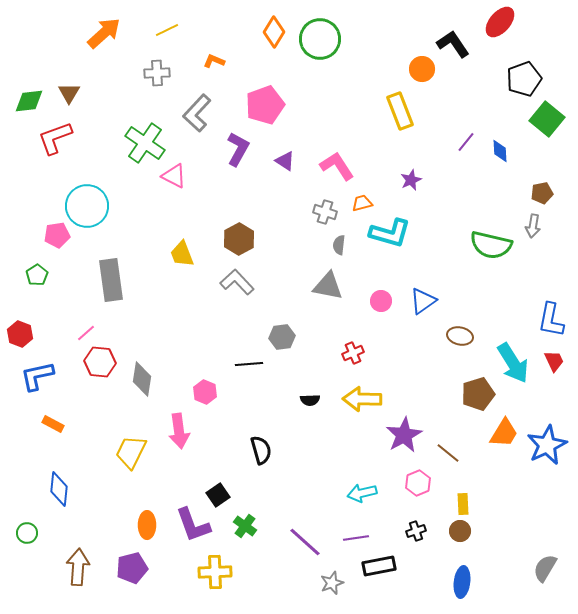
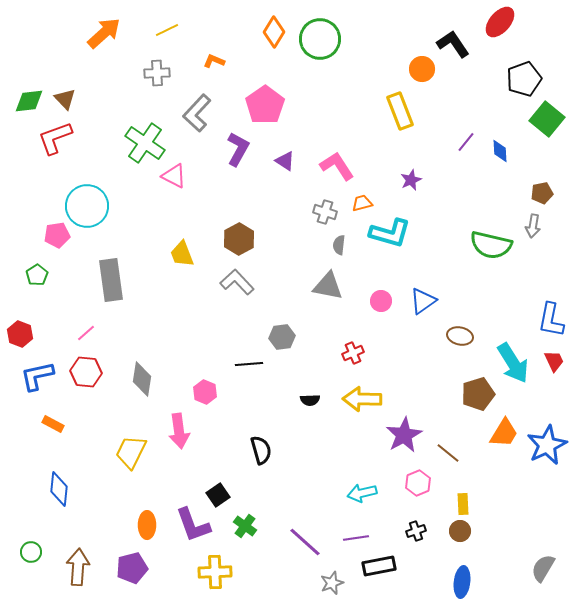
brown triangle at (69, 93): moved 4 px left, 6 px down; rotated 15 degrees counterclockwise
pink pentagon at (265, 105): rotated 15 degrees counterclockwise
red hexagon at (100, 362): moved 14 px left, 10 px down
green circle at (27, 533): moved 4 px right, 19 px down
gray semicircle at (545, 568): moved 2 px left
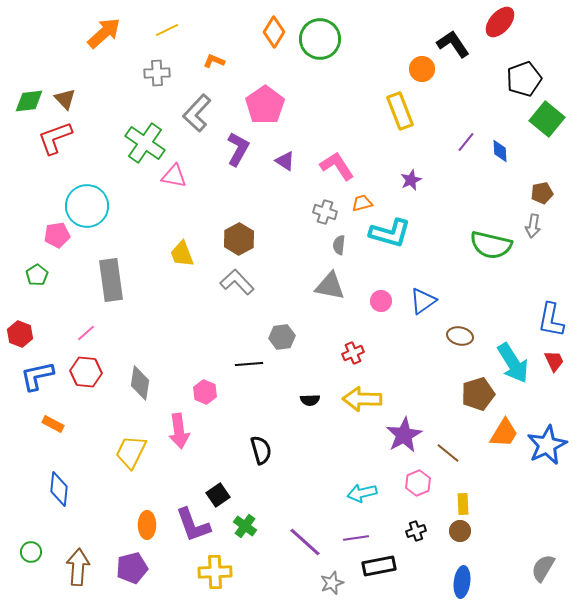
pink triangle at (174, 176): rotated 16 degrees counterclockwise
gray triangle at (328, 286): moved 2 px right
gray diamond at (142, 379): moved 2 px left, 4 px down
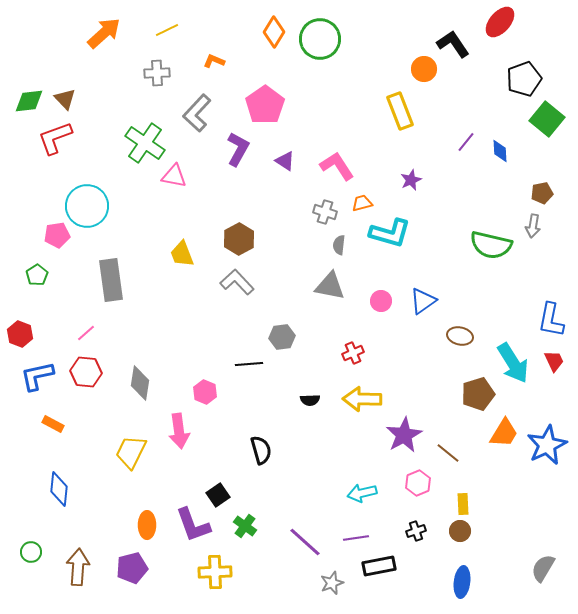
orange circle at (422, 69): moved 2 px right
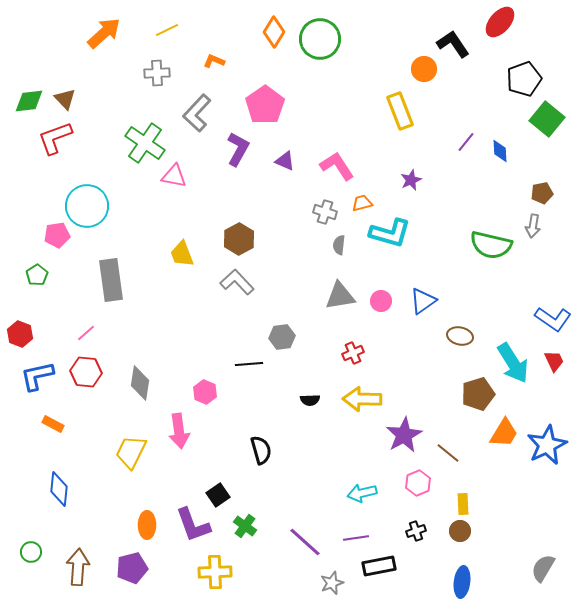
purple triangle at (285, 161): rotated 10 degrees counterclockwise
gray triangle at (330, 286): moved 10 px right, 10 px down; rotated 20 degrees counterclockwise
blue L-shape at (551, 320): moved 2 px right, 1 px up; rotated 66 degrees counterclockwise
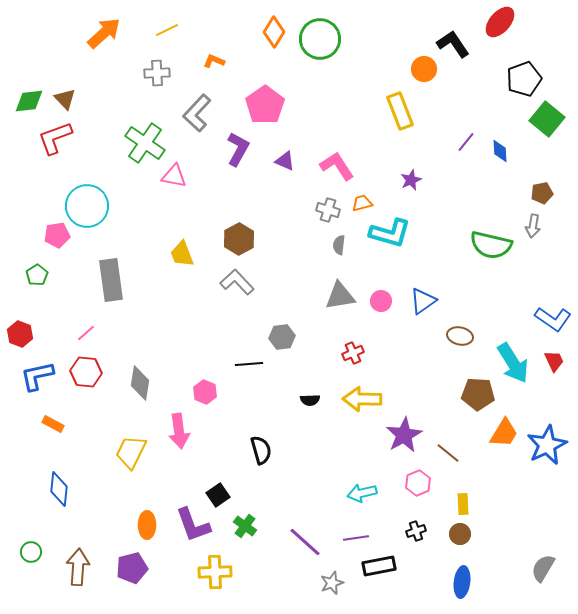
gray cross at (325, 212): moved 3 px right, 2 px up
brown pentagon at (478, 394): rotated 20 degrees clockwise
brown circle at (460, 531): moved 3 px down
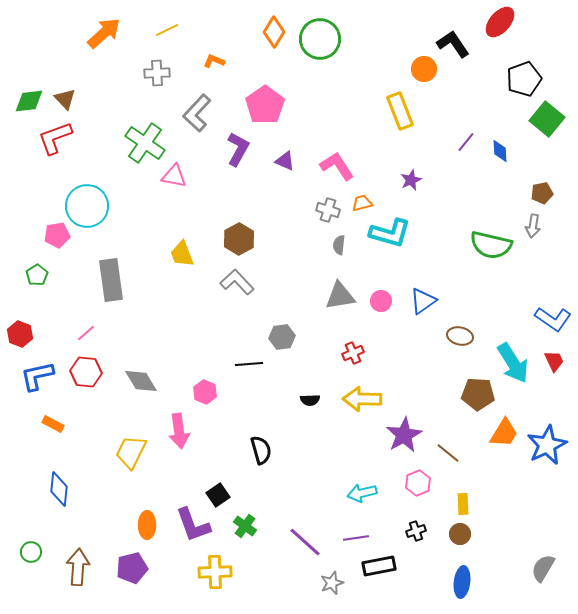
gray diamond at (140, 383): moved 1 px right, 2 px up; rotated 40 degrees counterclockwise
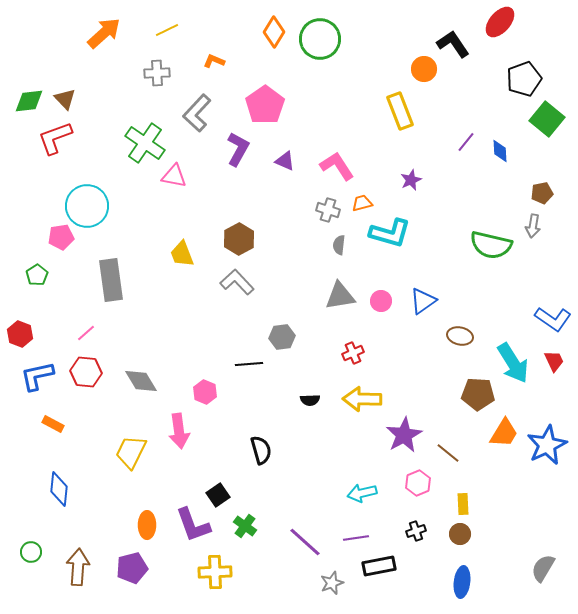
pink pentagon at (57, 235): moved 4 px right, 2 px down
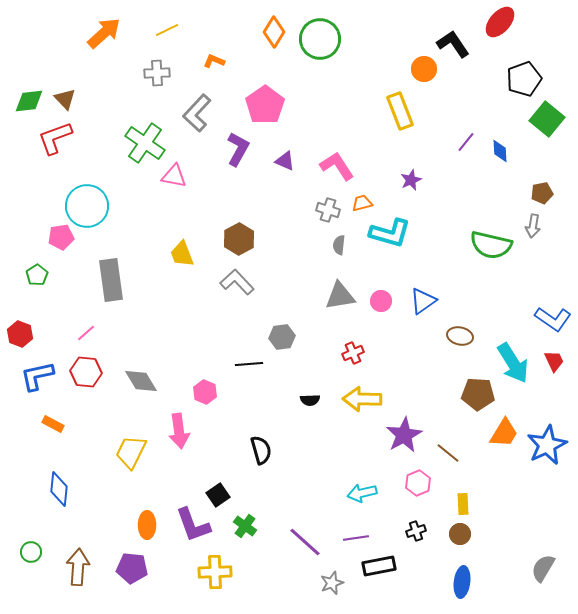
purple pentagon at (132, 568): rotated 20 degrees clockwise
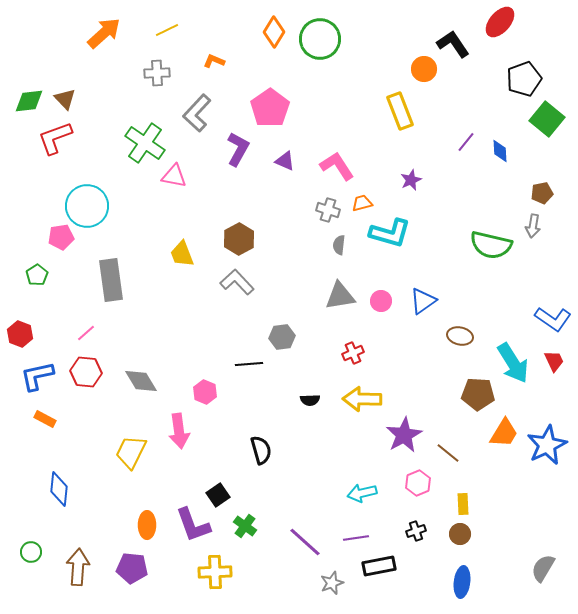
pink pentagon at (265, 105): moved 5 px right, 3 px down
orange rectangle at (53, 424): moved 8 px left, 5 px up
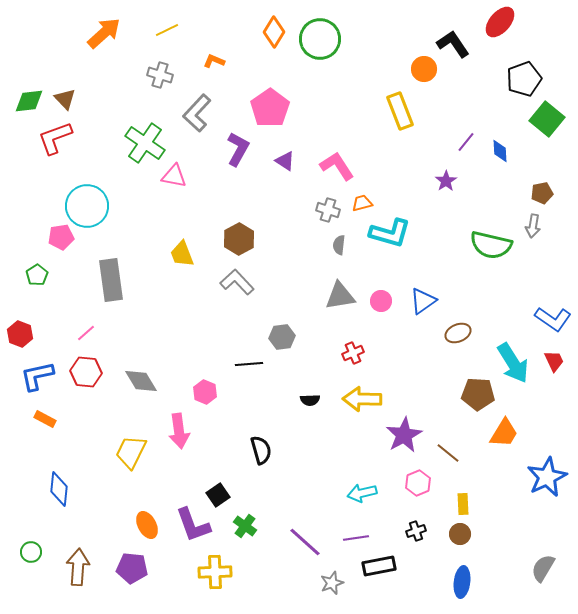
gray cross at (157, 73): moved 3 px right, 2 px down; rotated 20 degrees clockwise
purple triangle at (285, 161): rotated 10 degrees clockwise
purple star at (411, 180): moved 35 px right, 1 px down; rotated 10 degrees counterclockwise
brown ellipse at (460, 336): moved 2 px left, 3 px up; rotated 35 degrees counterclockwise
blue star at (547, 445): moved 32 px down
orange ellipse at (147, 525): rotated 28 degrees counterclockwise
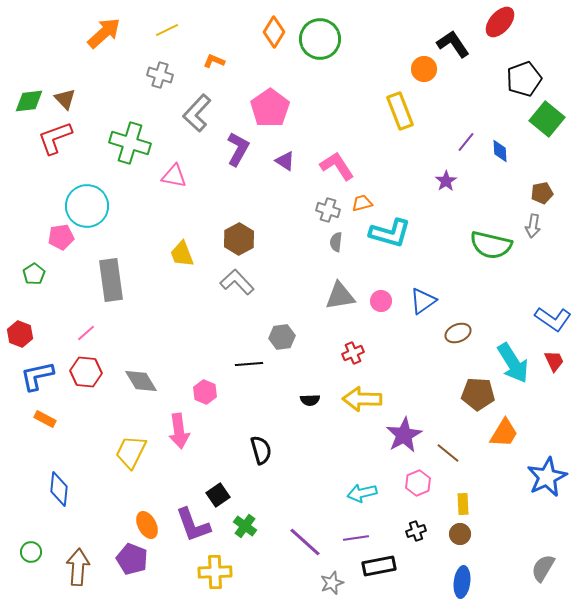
green cross at (145, 143): moved 15 px left; rotated 18 degrees counterclockwise
gray semicircle at (339, 245): moved 3 px left, 3 px up
green pentagon at (37, 275): moved 3 px left, 1 px up
purple pentagon at (132, 568): moved 9 px up; rotated 16 degrees clockwise
